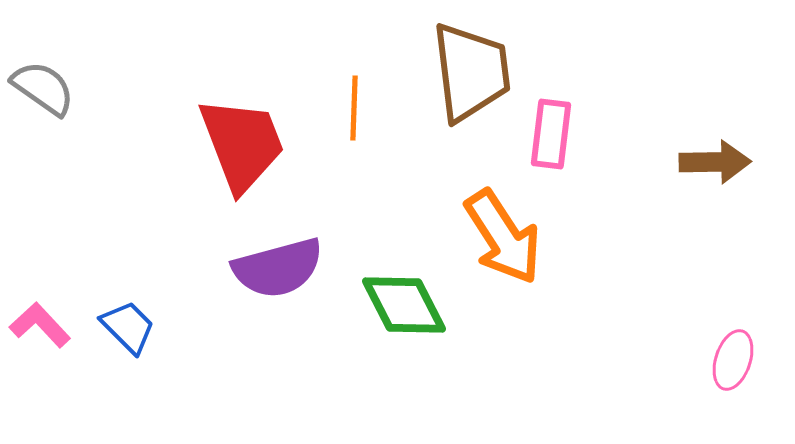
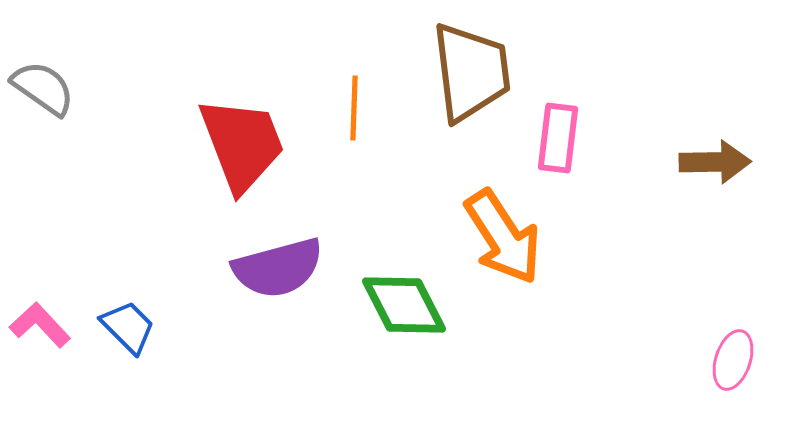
pink rectangle: moved 7 px right, 4 px down
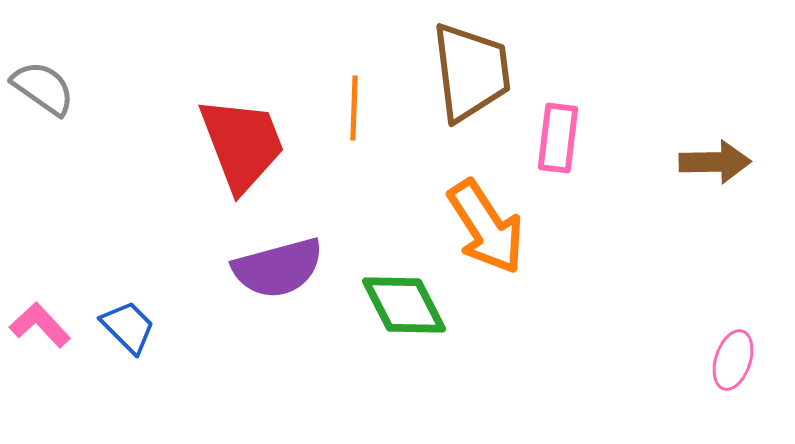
orange arrow: moved 17 px left, 10 px up
